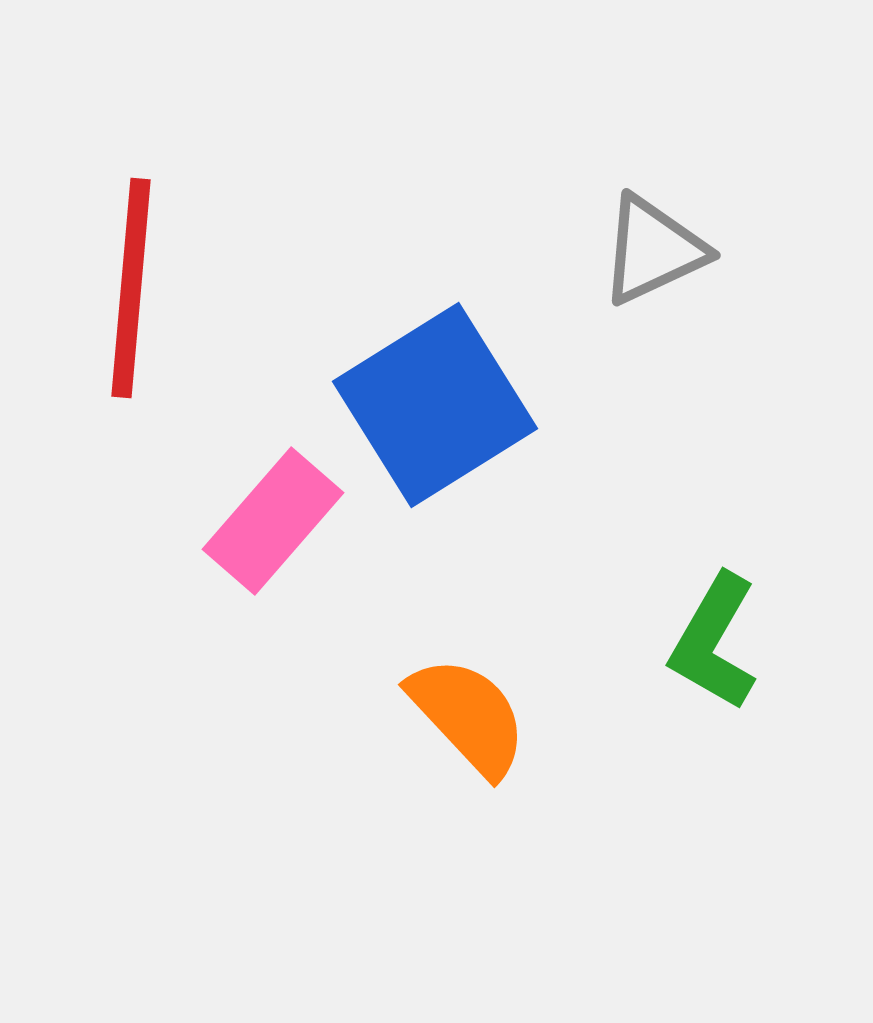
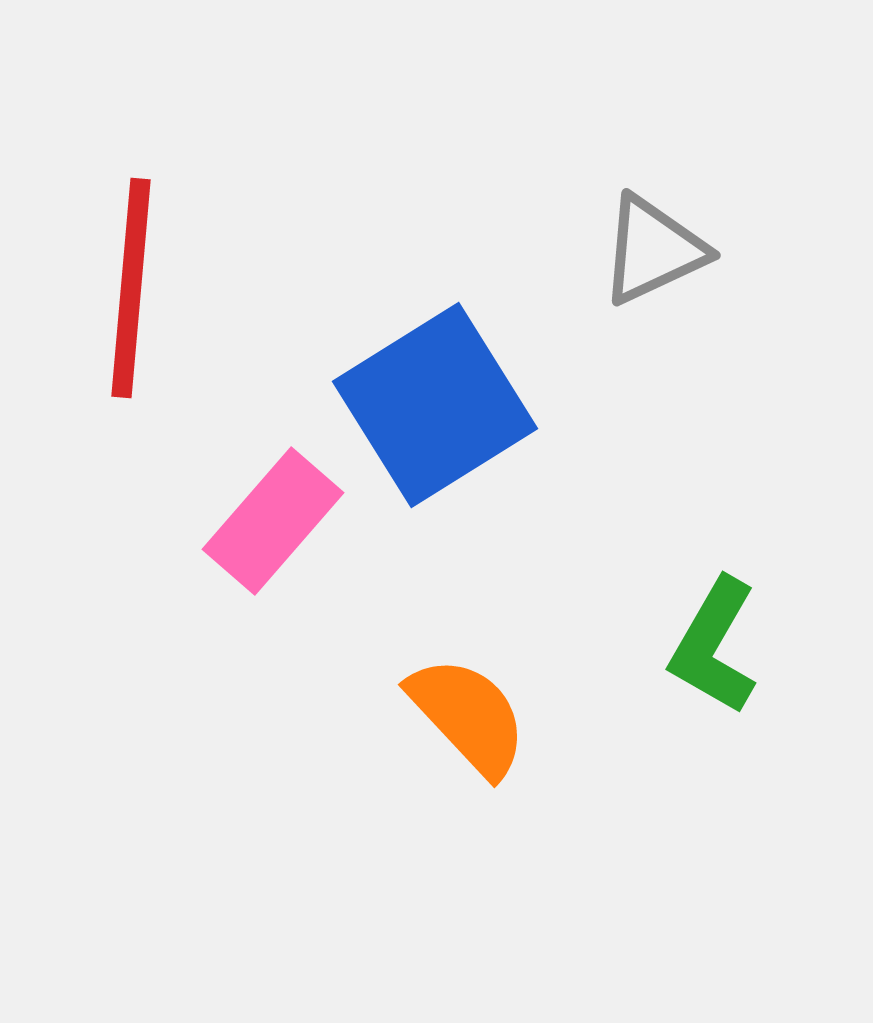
green L-shape: moved 4 px down
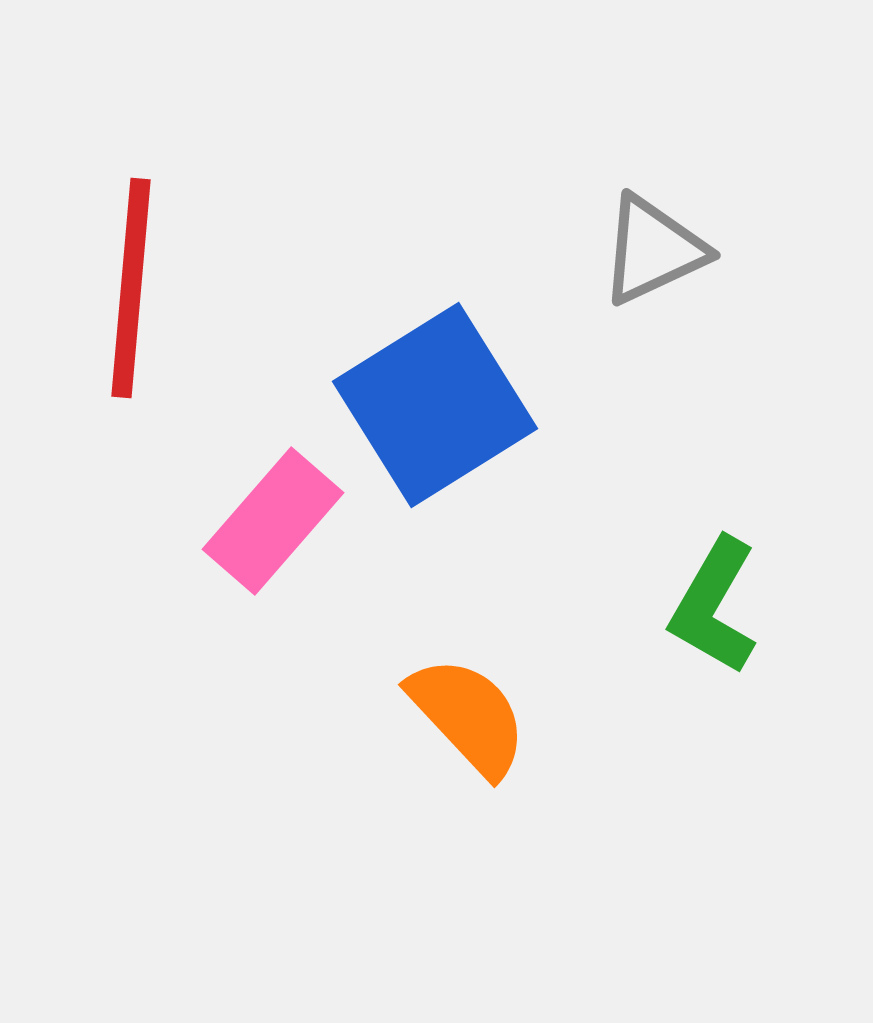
green L-shape: moved 40 px up
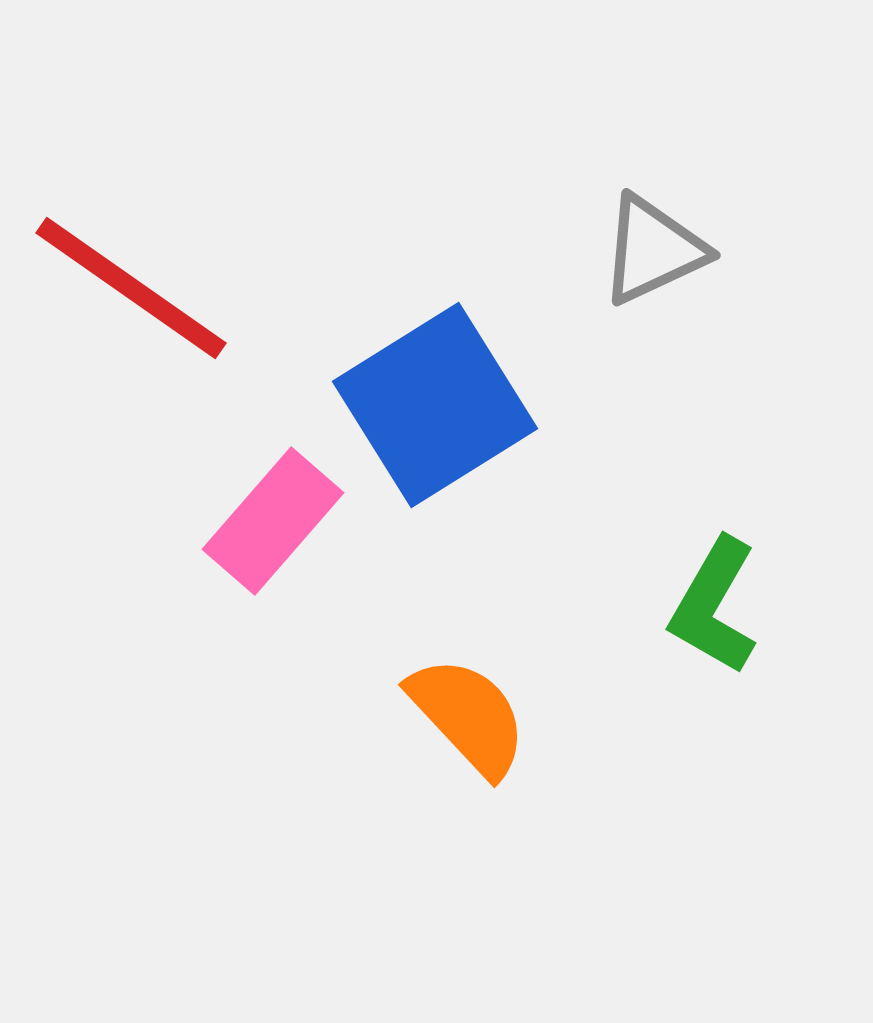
red line: rotated 60 degrees counterclockwise
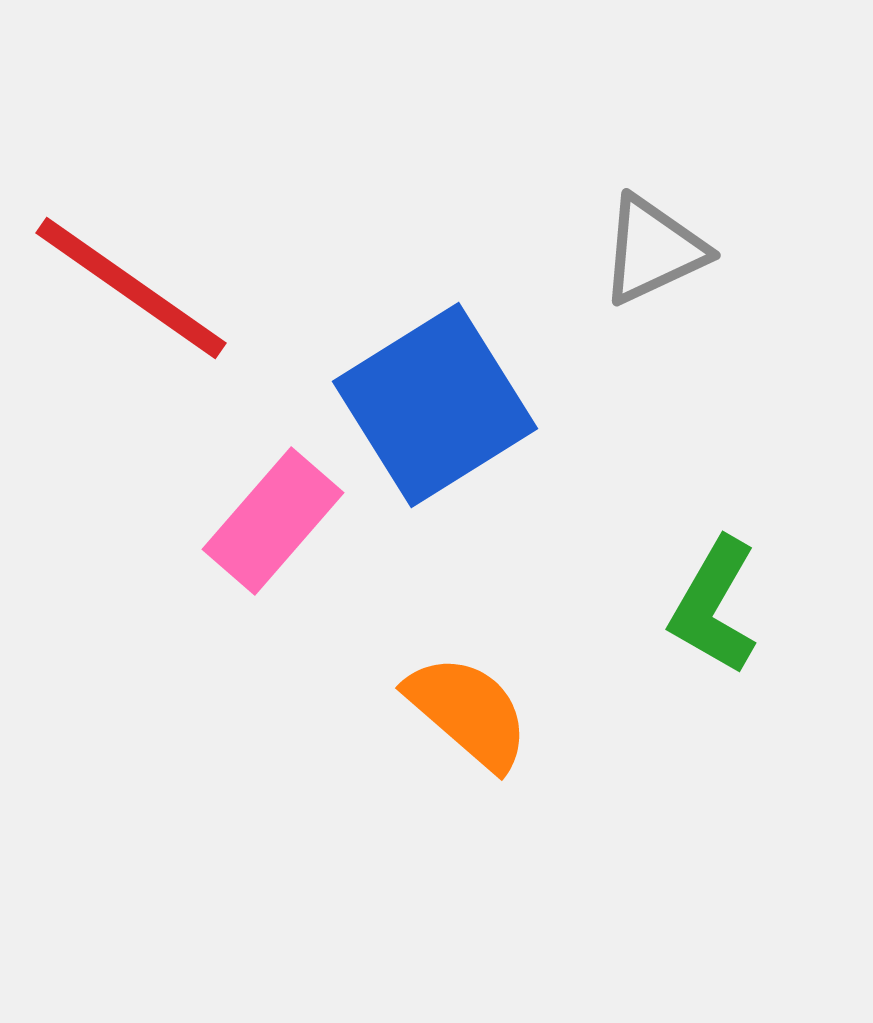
orange semicircle: moved 4 px up; rotated 6 degrees counterclockwise
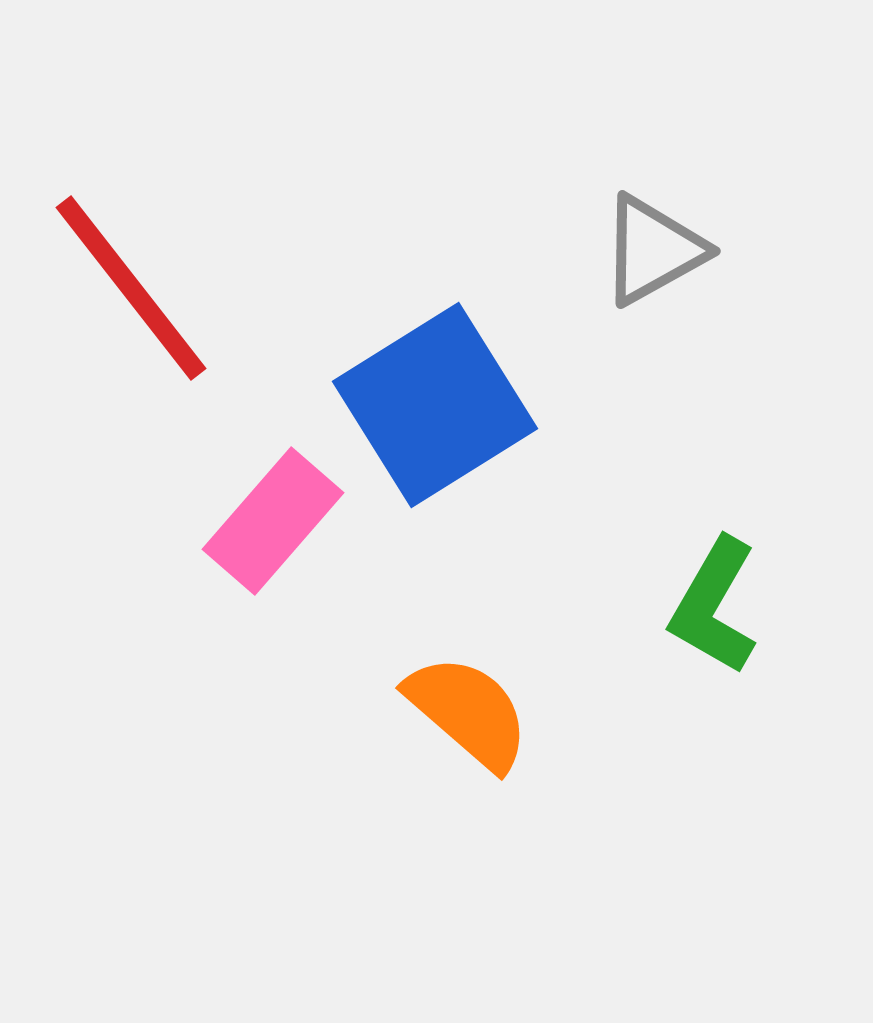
gray triangle: rotated 4 degrees counterclockwise
red line: rotated 17 degrees clockwise
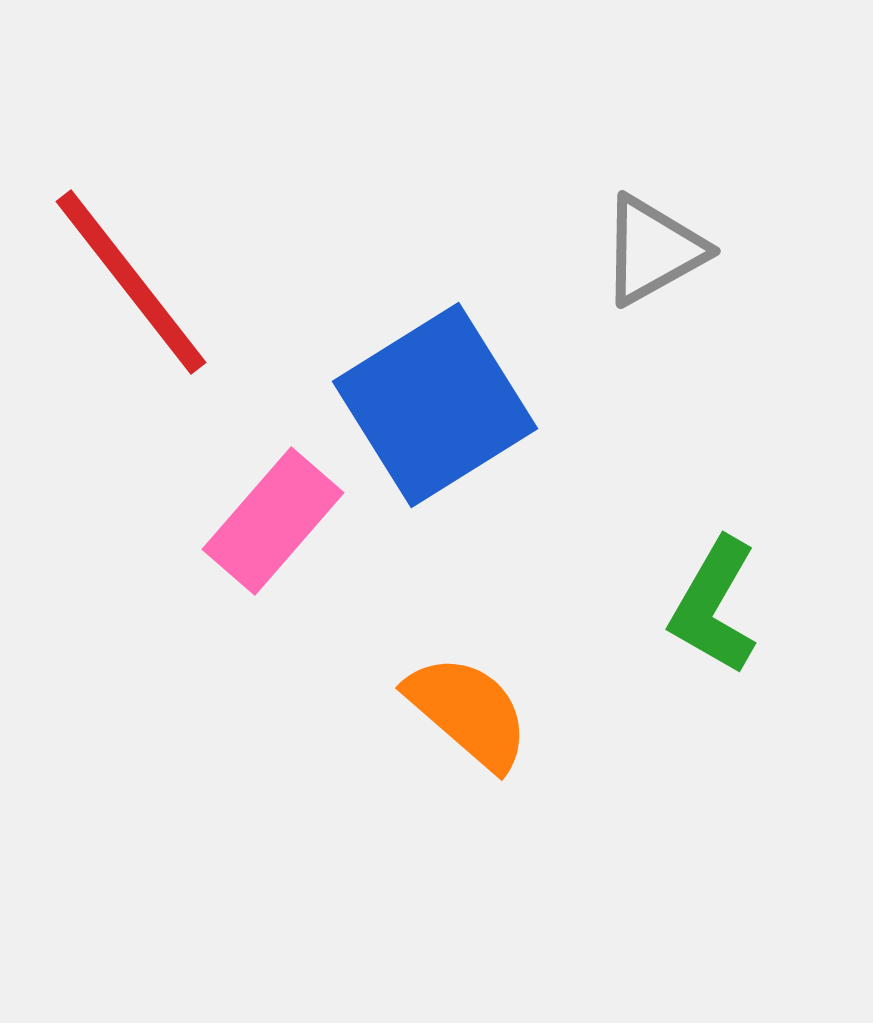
red line: moved 6 px up
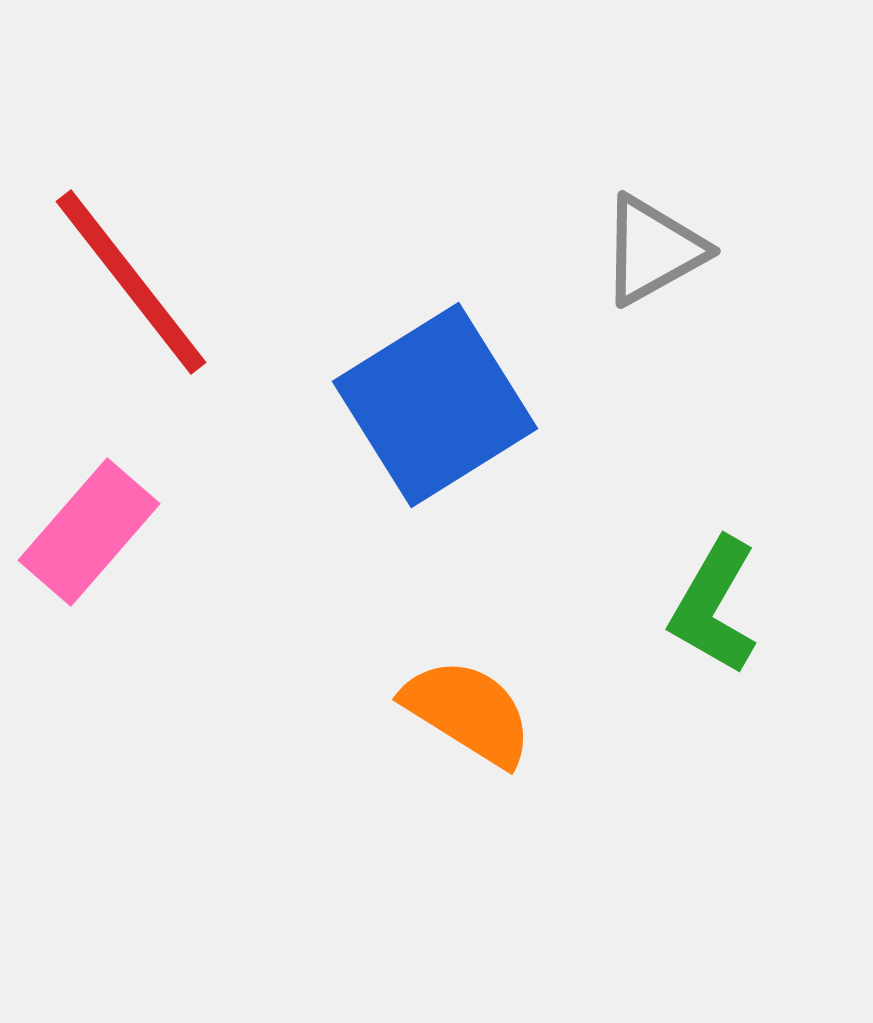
pink rectangle: moved 184 px left, 11 px down
orange semicircle: rotated 9 degrees counterclockwise
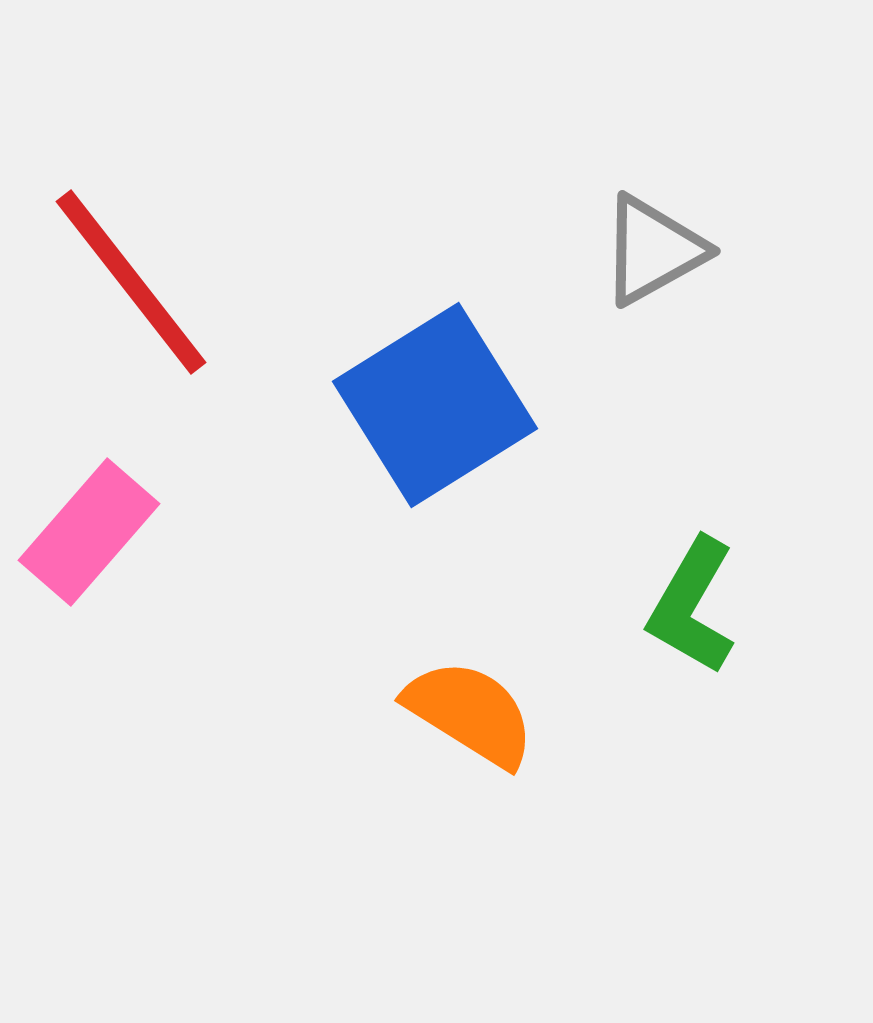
green L-shape: moved 22 px left
orange semicircle: moved 2 px right, 1 px down
